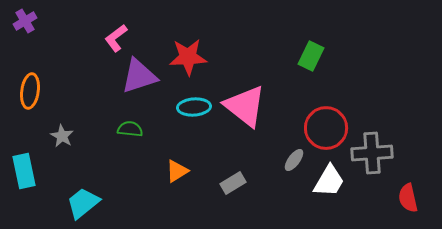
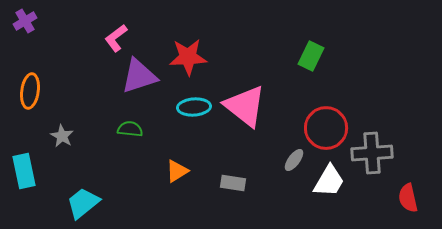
gray rectangle: rotated 40 degrees clockwise
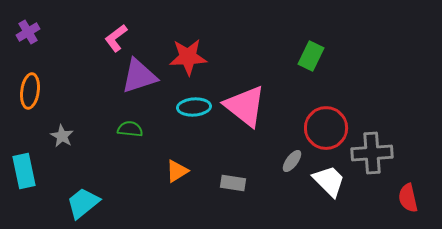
purple cross: moved 3 px right, 11 px down
gray ellipse: moved 2 px left, 1 px down
white trapezoid: rotated 75 degrees counterclockwise
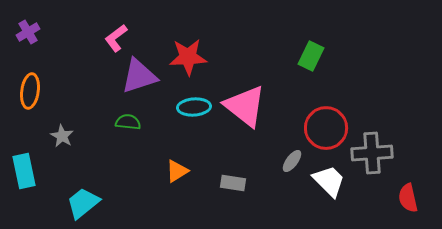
green semicircle: moved 2 px left, 7 px up
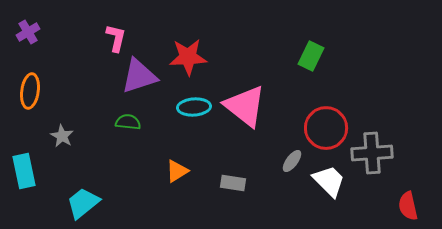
pink L-shape: rotated 140 degrees clockwise
red semicircle: moved 8 px down
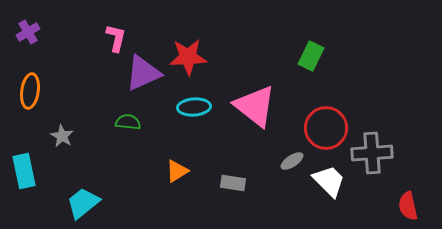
purple triangle: moved 4 px right, 3 px up; rotated 6 degrees counterclockwise
pink triangle: moved 10 px right
gray ellipse: rotated 20 degrees clockwise
